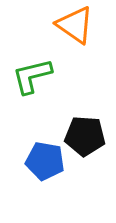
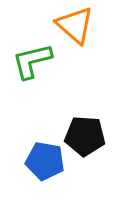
orange triangle: rotated 6 degrees clockwise
green L-shape: moved 15 px up
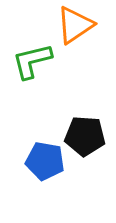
orange triangle: rotated 45 degrees clockwise
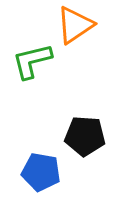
blue pentagon: moved 4 px left, 11 px down
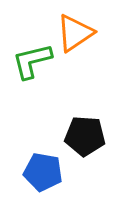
orange triangle: moved 8 px down
blue pentagon: moved 2 px right
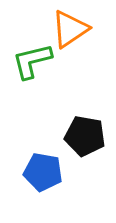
orange triangle: moved 5 px left, 4 px up
black pentagon: rotated 6 degrees clockwise
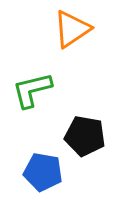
orange triangle: moved 2 px right
green L-shape: moved 29 px down
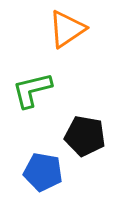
orange triangle: moved 5 px left
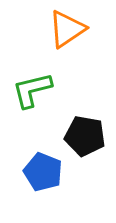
blue pentagon: rotated 12 degrees clockwise
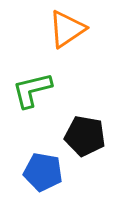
blue pentagon: rotated 12 degrees counterclockwise
